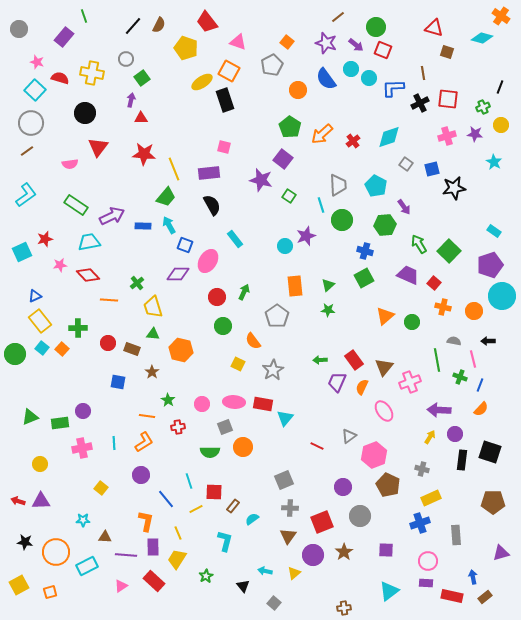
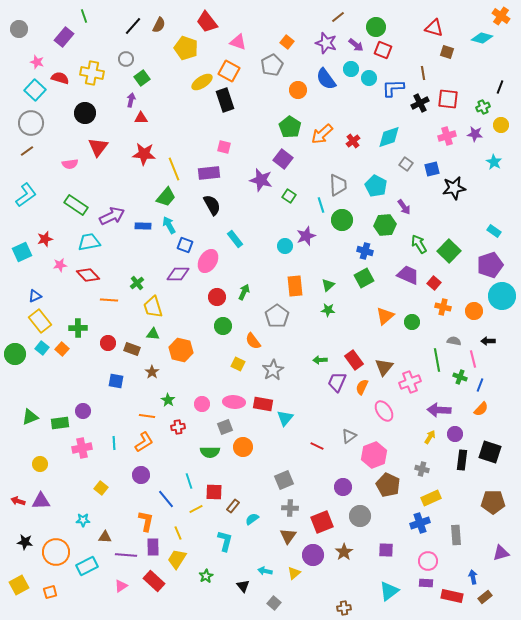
blue square at (118, 382): moved 2 px left, 1 px up
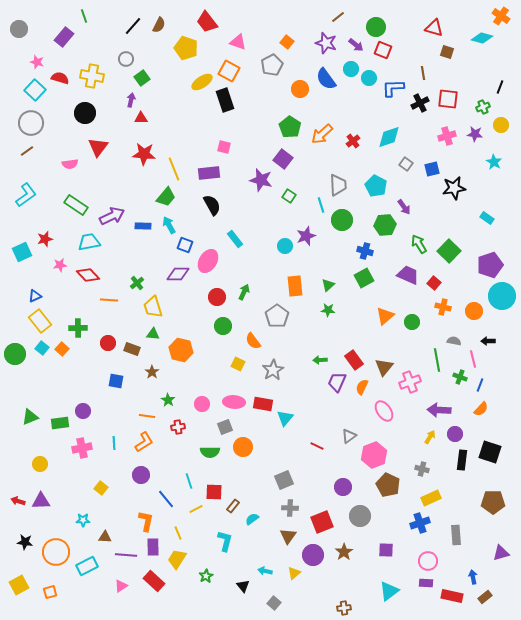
yellow cross at (92, 73): moved 3 px down
orange circle at (298, 90): moved 2 px right, 1 px up
cyan rectangle at (494, 231): moved 7 px left, 13 px up
